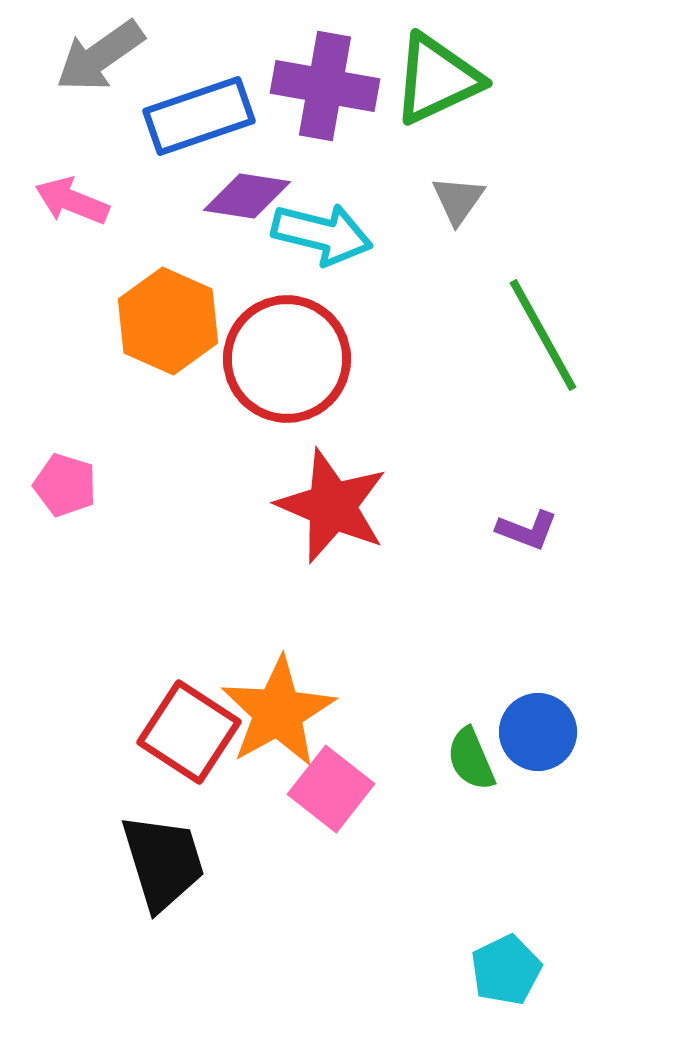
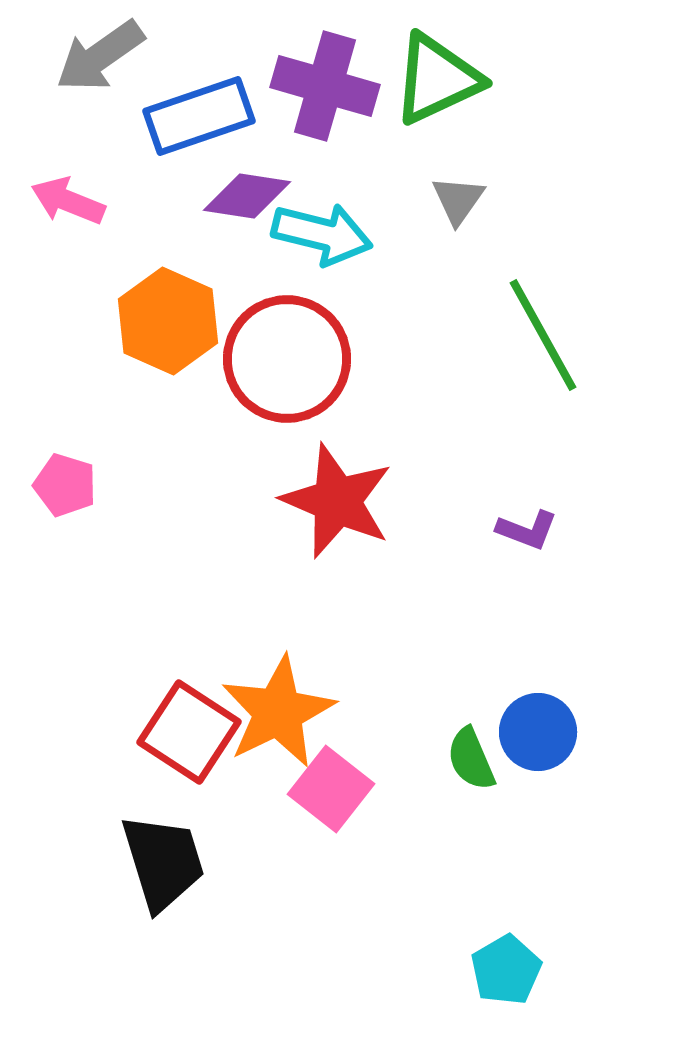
purple cross: rotated 6 degrees clockwise
pink arrow: moved 4 px left
red star: moved 5 px right, 5 px up
orange star: rotated 3 degrees clockwise
cyan pentagon: rotated 4 degrees counterclockwise
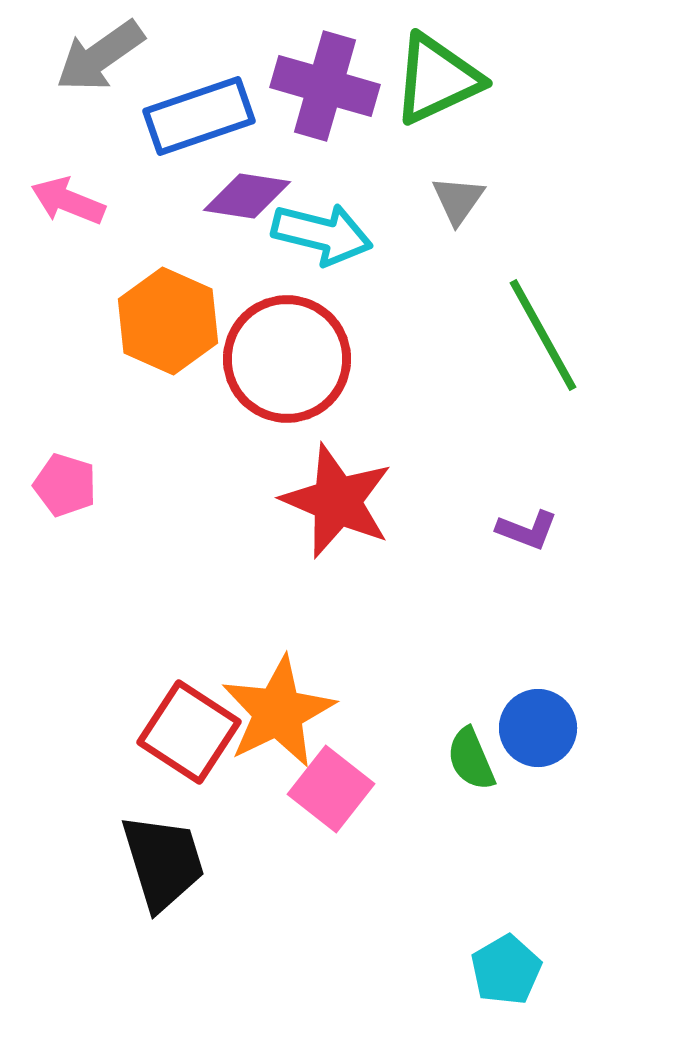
blue circle: moved 4 px up
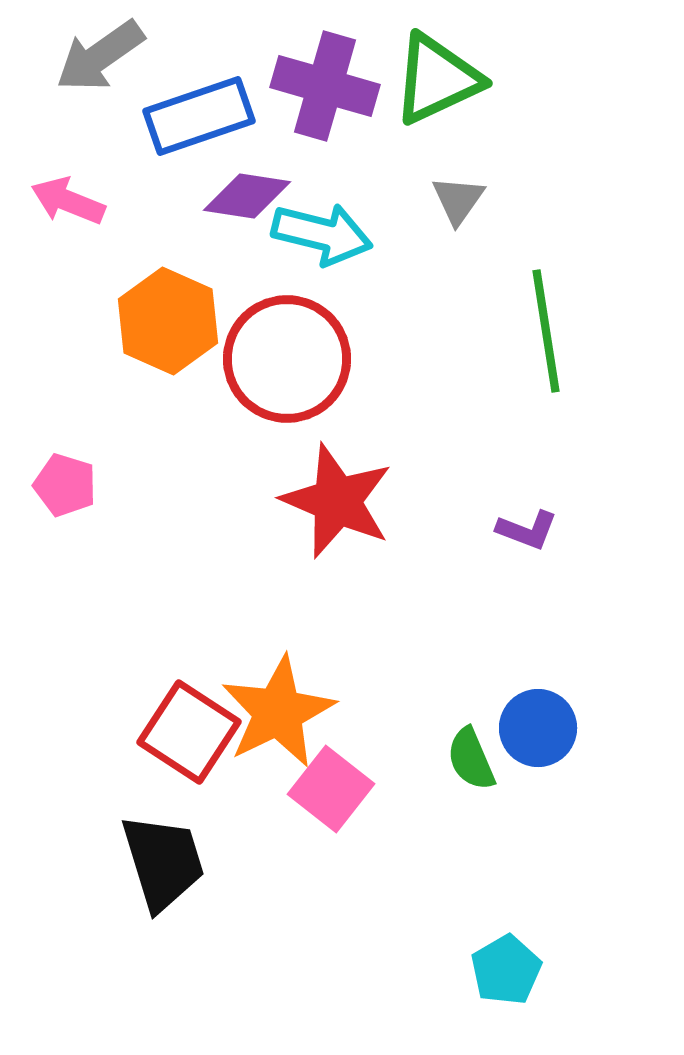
green line: moved 3 px right, 4 px up; rotated 20 degrees clockwise
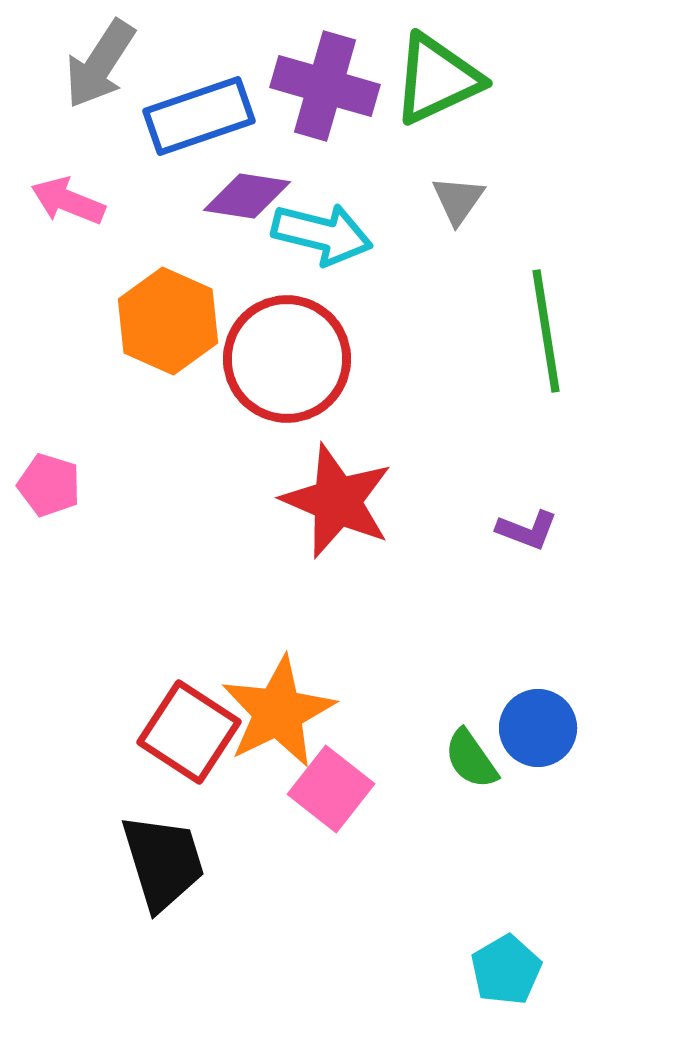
gray arrow: moved 8 px down; rotated 22 degrees counterclockwise
pink pentagon: moved 16 px left
green semicircle: rotated 12 degrees counterclockwise
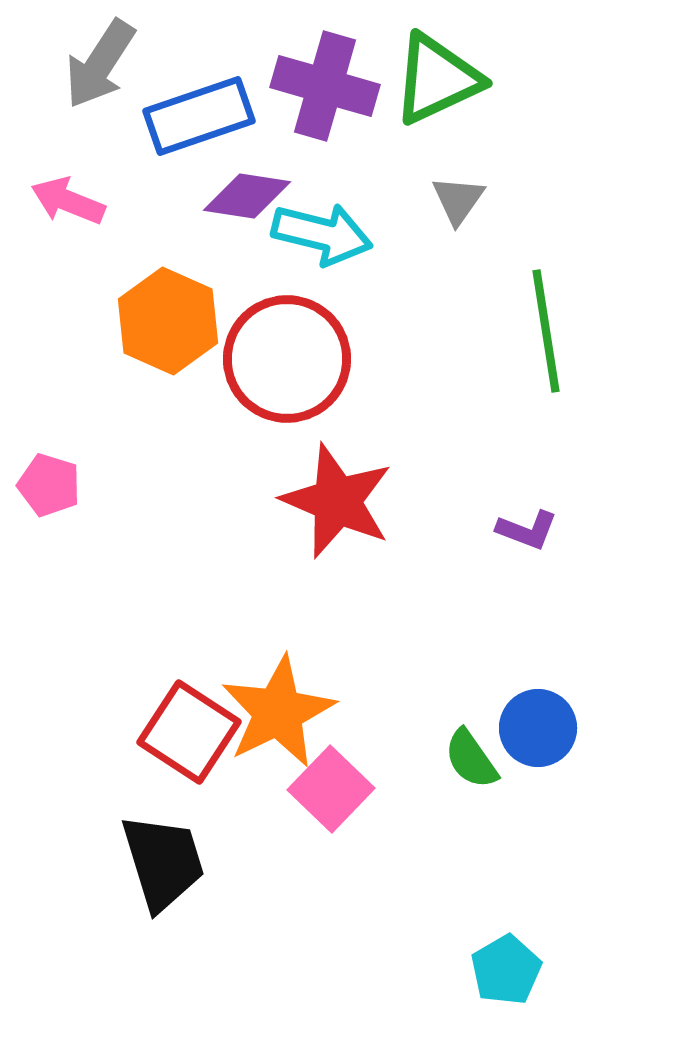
pink square: rotated 6 degrees clockwise
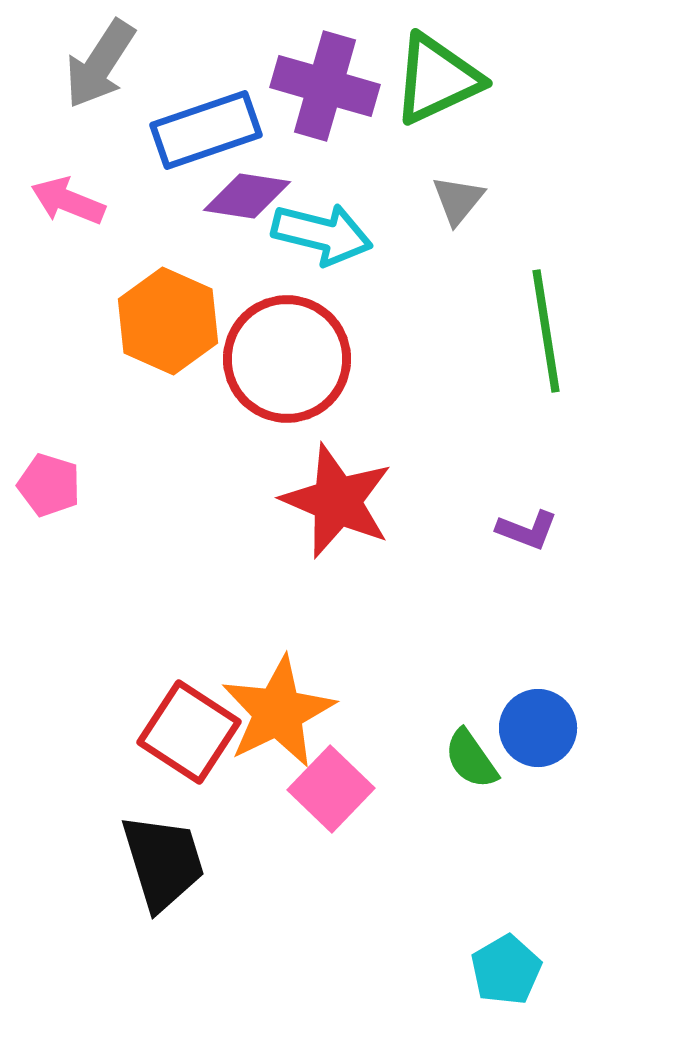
blue rectangle: moved 7 px right, 14 px down
gray triangle: rotated 4 degrees clockwise
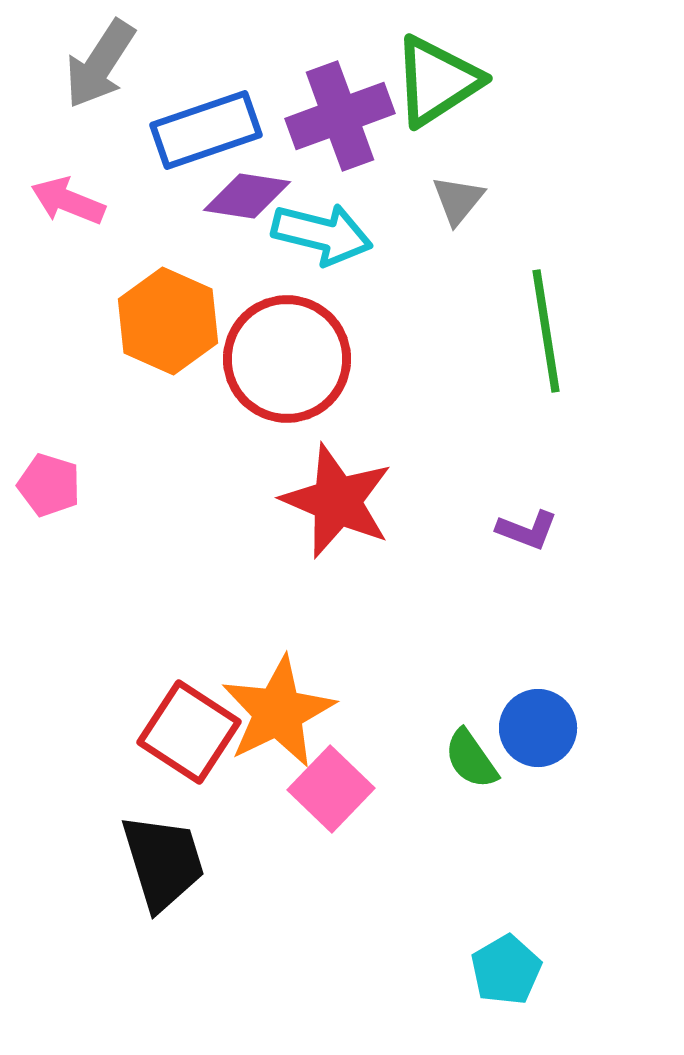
green triangle: moved 2 px down; rotated 8 degrees counterclockwise
purple cross: moved 15 px right, 30 px down; rotated 36 degrees counterclockwise
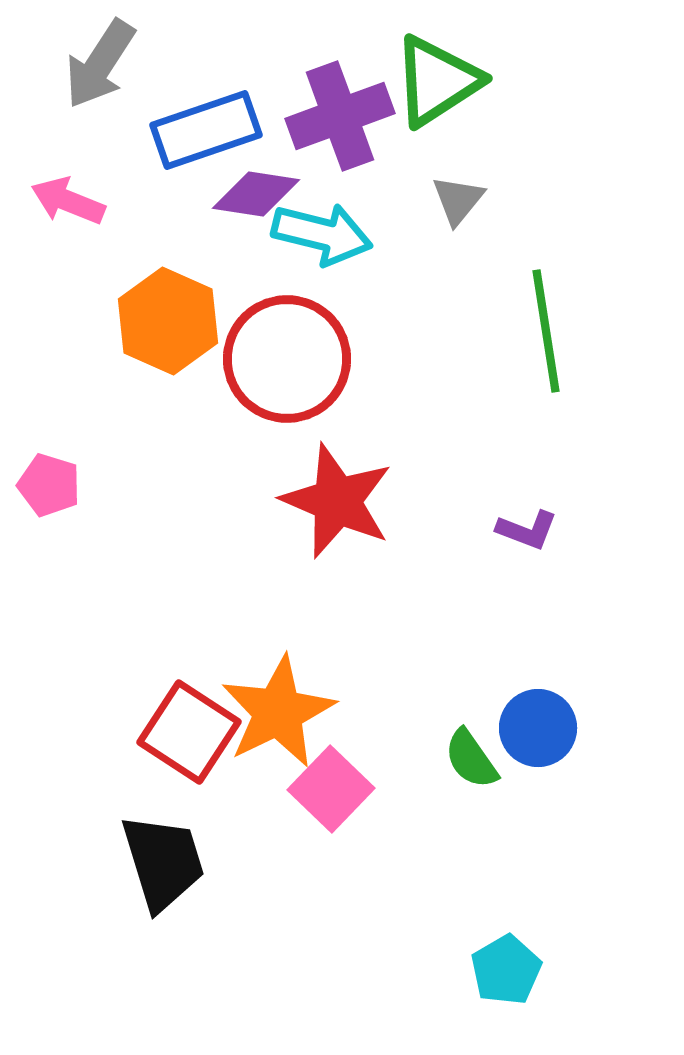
purple diamond: moved 9 px right, 2 px up
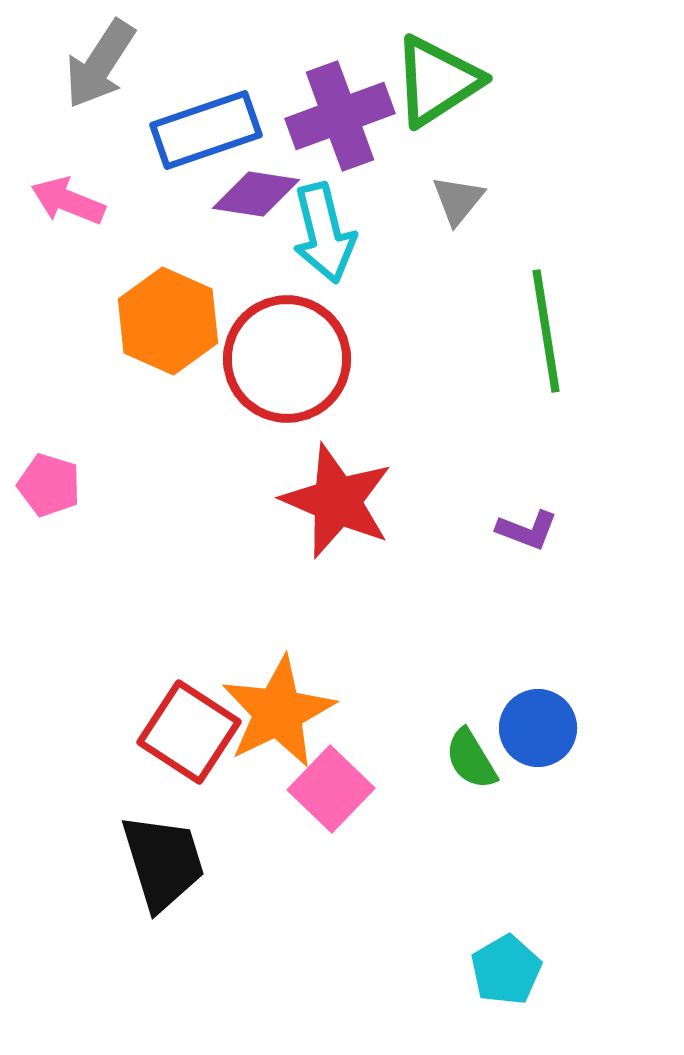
cyan arrow: moved 2 px right, 1 px up; rotated 62 degrees clockwise
green semicircle: rotated 4 degrees clockwise
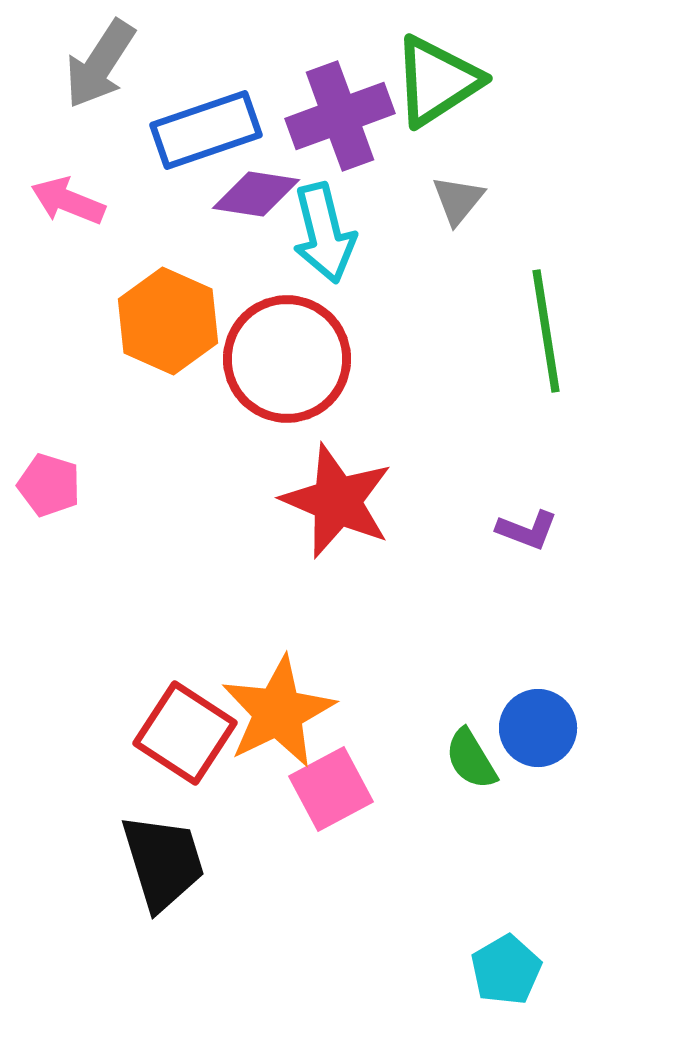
red square: moved 4 px left, 1 px down
pink square: rotated 18 degrees clockwise
